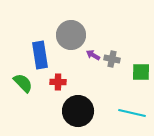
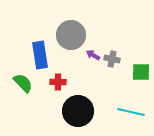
cyan line: moved 1 px left, 1 px up
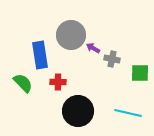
purple arrow: moved 7 px up
green square: moved 1 px left, 1 px down
cyan line: moved 3 px left, 1 px down
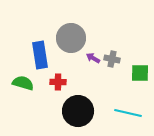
gray circle: moved 3 px down
purple arrow: moved 10 px down
green semicircle: rotated 30 degrees counterclockwise
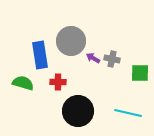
gray circle: moved 3 px down
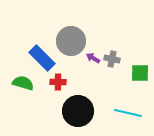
blue rectangle: moved 2 px right, 3 px down; rotated 36 degrees counterclockwise
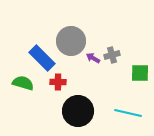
gray cross: moved 4 px up; rotated 28 degrees counterclockwise
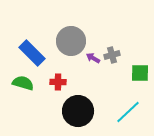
blue rectangle: moved 10 px left, 5 px up
cyan line: moved 1 px up; rotated 56 degrees counterclockwise
